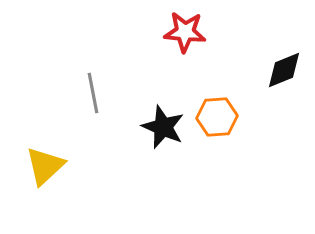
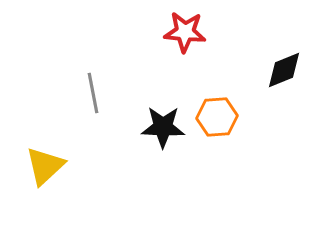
black star: rotated 21 degrees counterclockwise
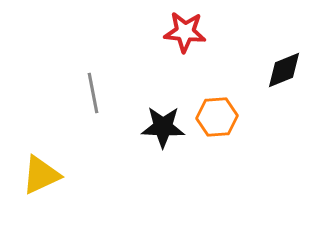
yellow triangle: moved 4 px left, 9 px down; rotated 18 degrees clockwise
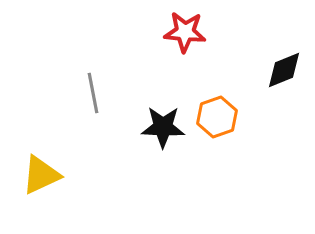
orange hexagon: rotated 15 degrees counterclockwise
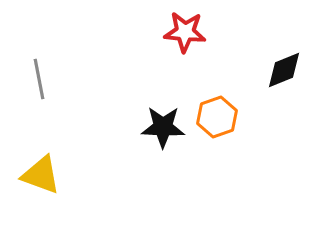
gray line: moved 54 px left, 14 px up
yellow triangle: rotated 45 degrees clockwise
